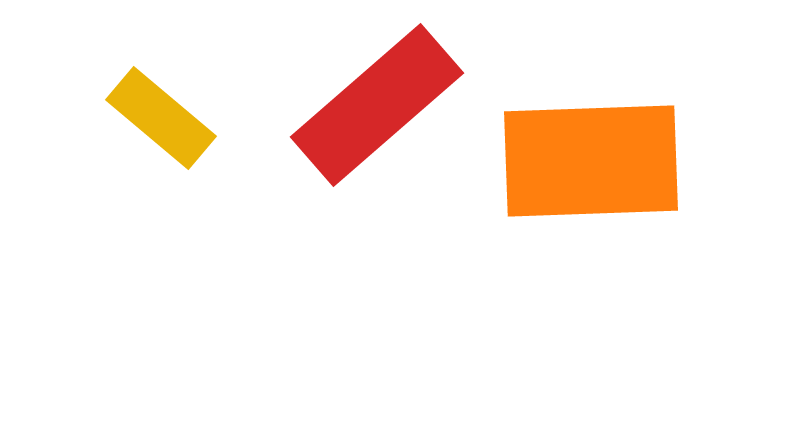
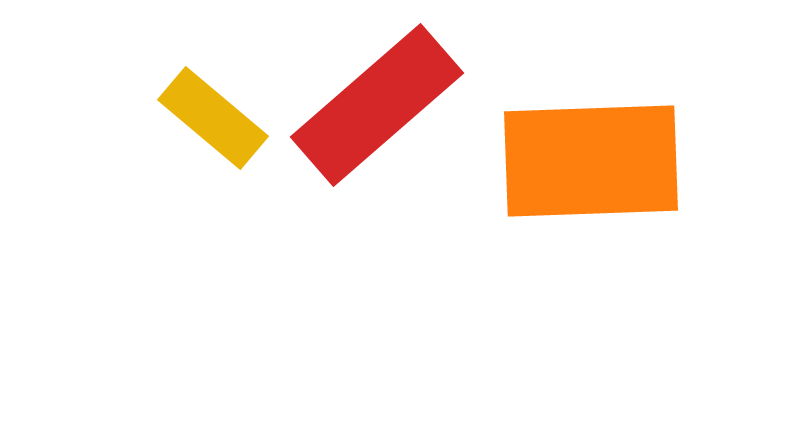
yellow rectangle: moved 52 px right
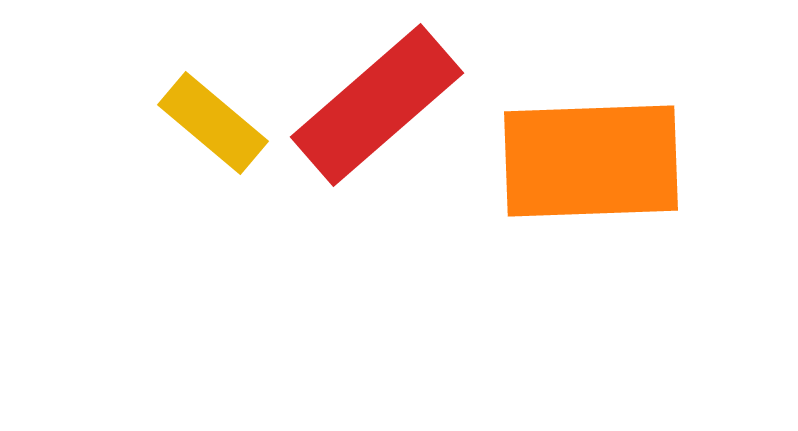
yellow rectangle: moved 5 px down
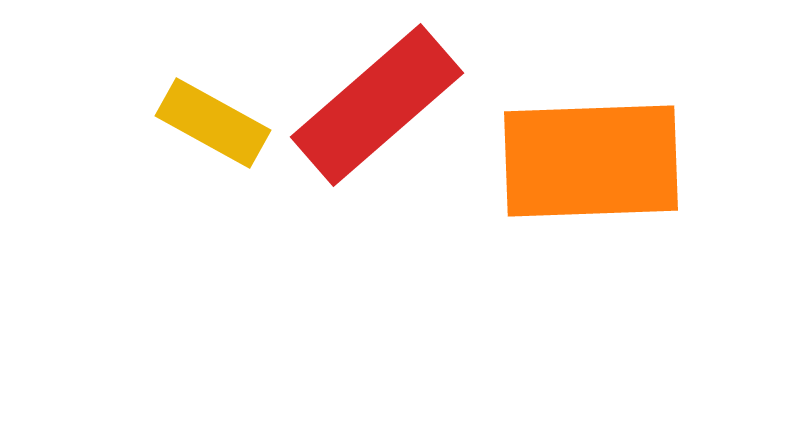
yellow rectangle: rotated 11 degrees counterclockwise
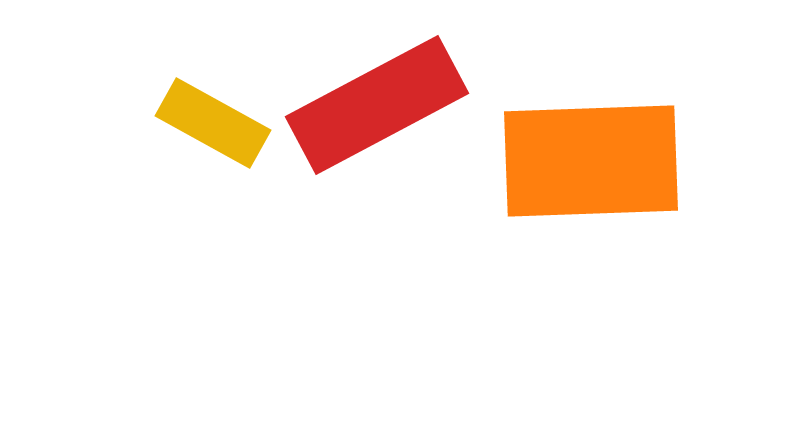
red rectangle: rotated 13 degrees clockwise
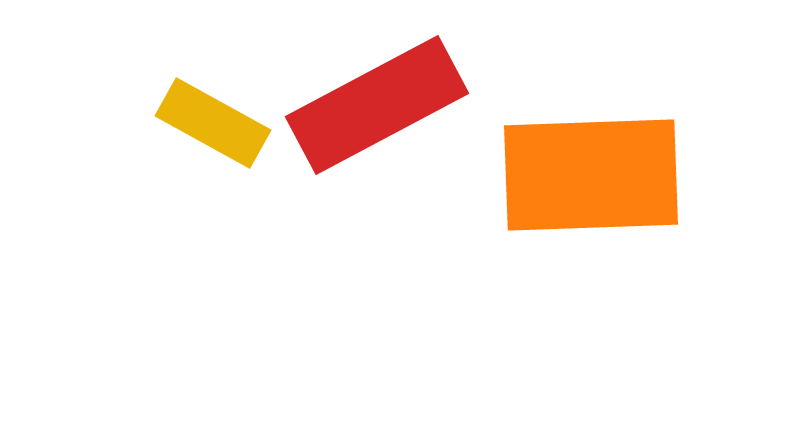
orange rectangle: moved 14 px down
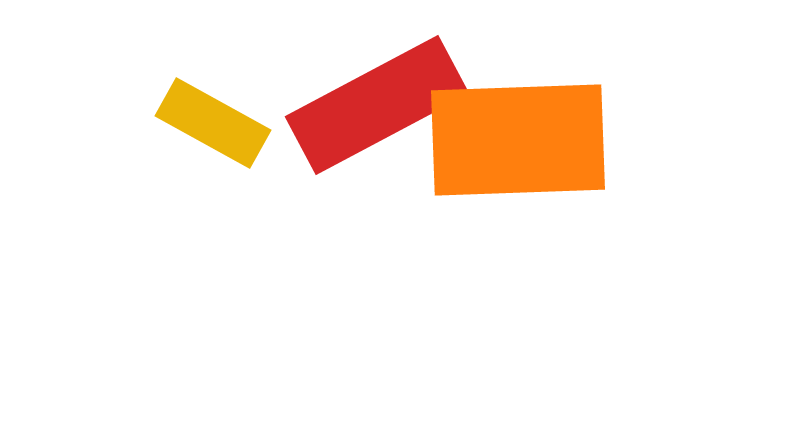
orange rectangle: moved 73 px left, 35 px up
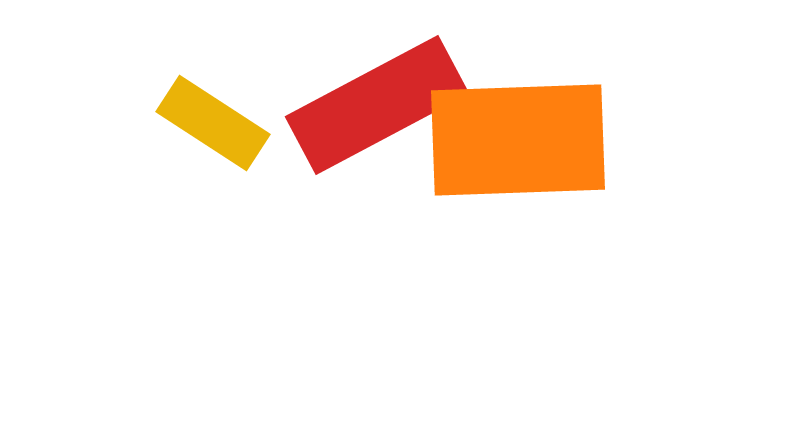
yellow rectangle: rotated 4 degrees clockwise
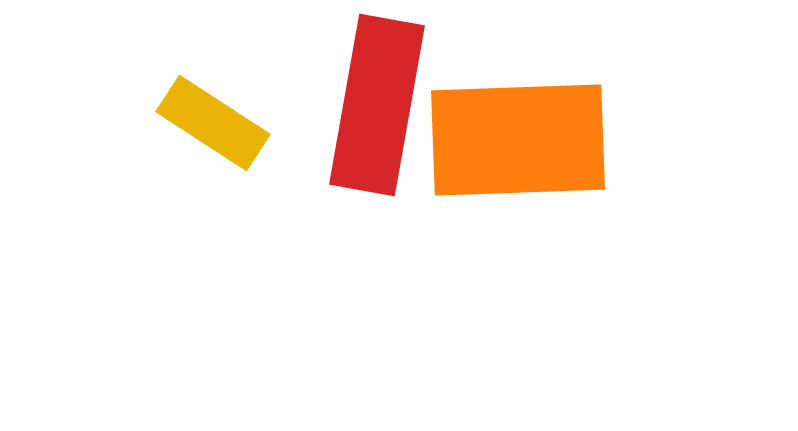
red rectangle: rotated 52 degrees counterclockwise
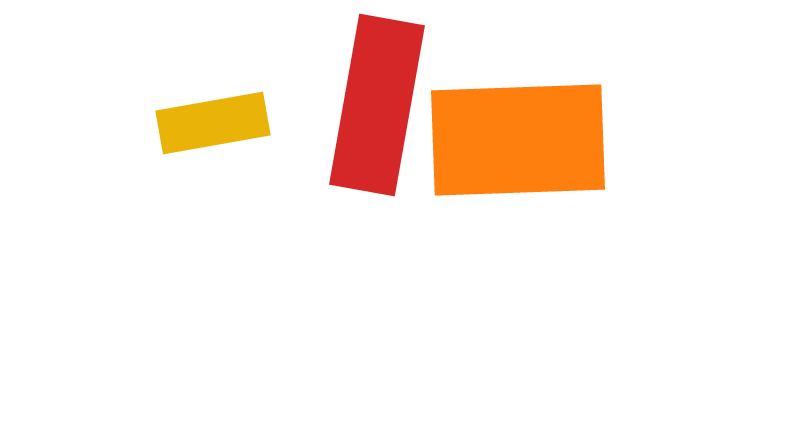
yellow rectangle: rotated 43 degrees counterclockwise
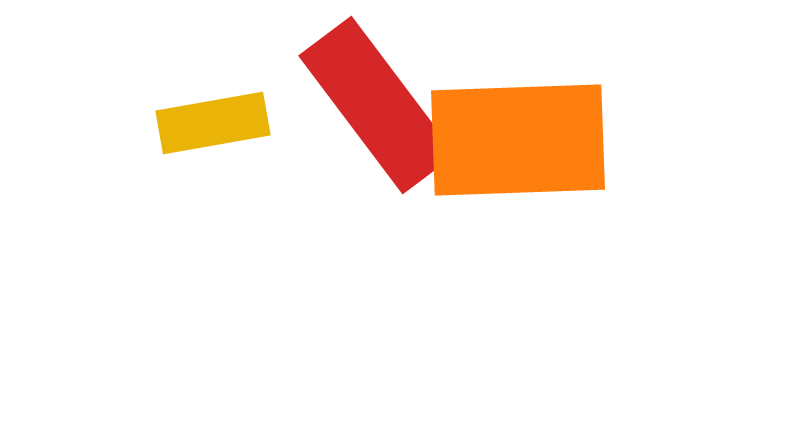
red rectangle: rotated 47 degrees counterclockwise
